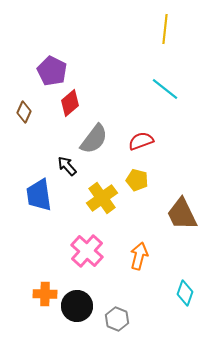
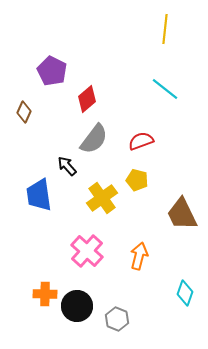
red diamond: moved 17 px right, 4 px up
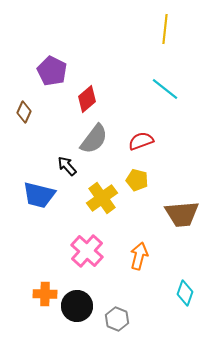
blue trapezoid: rotated 68 degrees counterclockwise
brown trapezoid: rotated 69 degrees counterclockwise
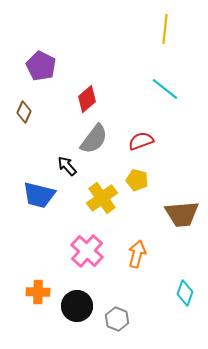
purple pentagon: moved 11 px left, 5 px up
orange arrow: moved 2 px left, 2 px up
orange cross: moved 7 px left, 2 px up
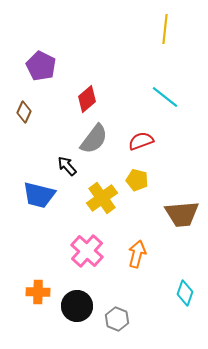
cyan line: moved 8 px down
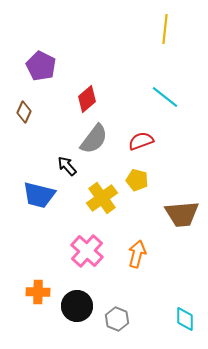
cyan diamond: moved 26 px down; rotated 20 degrees counterclockwise
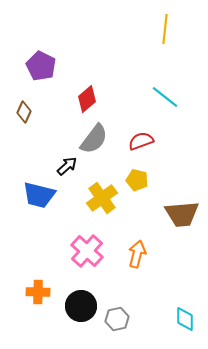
black arrow: rotated 90 degrees clockwise
black circle: moved 4 px right
gray hexagon: rotated 25 degrees clockwise
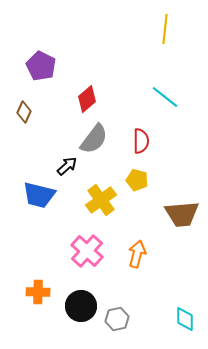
red semicircle: rotated 110 degrees clockwise
yellow cross: moved 1 px left, 2 px down
